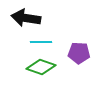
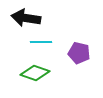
purple pentagon: rotated 10 degrees clockwise
green diamond: moved 6 px left, 6 px down
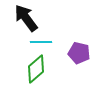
black arrow: rotated 44 degrees clockwise
green diamond: moved 1 px right, 4 px up; rotated 60 degrees counterclockwise
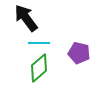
cyan line: moved 2 px left, 1 px down
green diamond: moved 3 px right, 1 px up
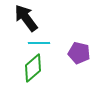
green diamond: moved 6 px left
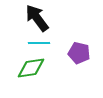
black arrow: moved 11 px right
green diamond: moved 2 px left; rotated 32 degrees clockwise
